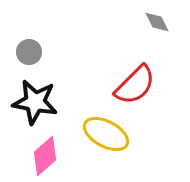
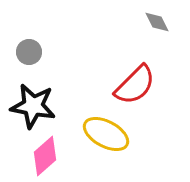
black star: moved 2 px left, 4 px down
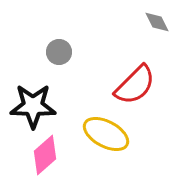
gray circle: moved 30 px right
black star: rotated 9 degrees counterclockwise
pink diamond: moved 1 px up
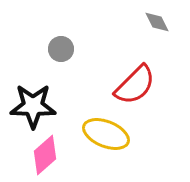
gray circle: moved 2 px right, 3 px up
yellow ellipse: rotated 6 degrees counterclockwise
